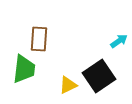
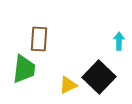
cyan arrow: rotated 54 degrees counterclockwise
black square: moved 1 px down; rotated 12 degrees counterclockwise
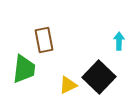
brown rectangle: moved 5 px right, 1 px down; rotated 15 degrees counterclockwise
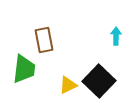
cyan arrow: moved 3 px left, 5 px up
black square: moved 4 px down
